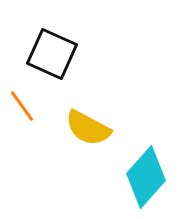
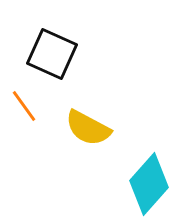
orange line: moved 2 px right
cyan diamond: moved 3 px right, 7 px down
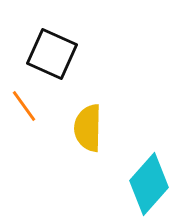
yellow semicircle: rotated 63 degrees clockwise
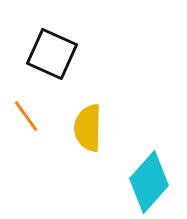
orange line: moved 2 px right, 10 px down
cyan diamond: moved 2 px up
